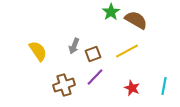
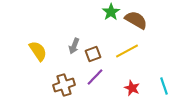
cyan line: rotated 30 degrees counterclockwise
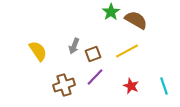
red star: moved 1 px left, 2 px up
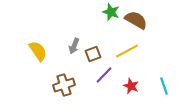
green star: rotated 18 degrees counterclockwise
purple line: moved 9 px right, 2 px up
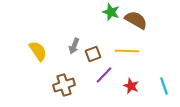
yellow line: rotated 30 degrees clockwise
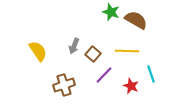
brown square: rotated 28 degrees counterclockwise
cyan line: moved 13 px left, 12 px up
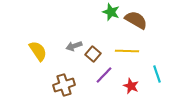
gray arrow: rotated 49 degrees clockwise
cyan line: moved 6 px right
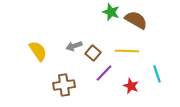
brown square: moved 1 px up
purple line: moved 2 px up
brown cross: rotated 10 degrees clockwise
